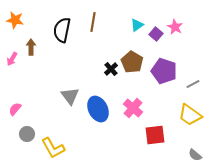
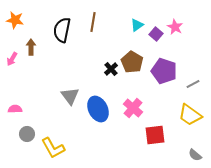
pink semicircle: rotated 48 degrees clockwise
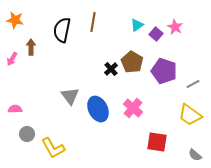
red square: moved 2 px right, 7 px down; rotated 15 degrees clockwise
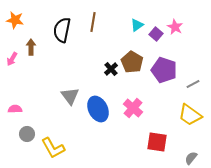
purple pentagon: moved 1 px up
gray semicircle: moved 4 px left, 3 px down; rotated 88 degrees clockwise
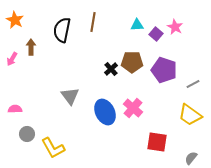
orange star: rotated 18 degrees clockwise
cyan triangle: rotated 32 degrees clockwise
brown pentagon: rotated 30 degrees counterclockwise
blue ellipse: moved 7 px right, 3 px down
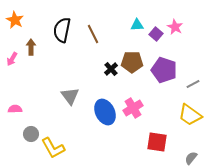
brown line: moved 12 px down; rotated 36 degrees counterclockwise
pink cross: rotated 18 degrees clockwise
gray circle: moved 4 px right
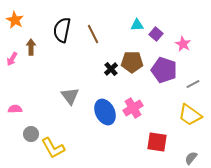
pink star: moved 8 px right, 17 px down
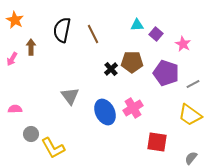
purple pentagon: moved 2 px right, 3 px down
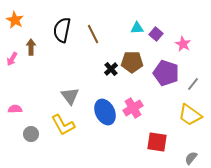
cyan triangle: moved 3 px down
gray line: rotated 24 degrees counterclockwise
yellow L-shape: moved 10 px right, 23 px up
